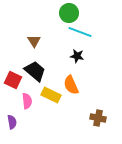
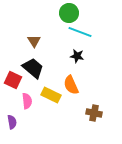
black trapezoid: moved 2 px left, 3 px up
brown cross: moved 4 px left, 5 px up
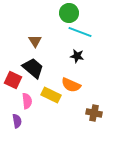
brown triangle: moved 1 px right
orange semicircle: rotated 42 degrees counterclockwise
purple semicircle: moved 5 px right, 1 px up
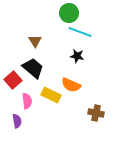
red square: rotated 24 degrees clockwise
brown cross: moved 2 px right
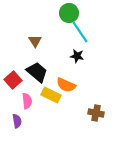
cyan line: rotated 35 degrees clockwise
black trapezoid: moved 4 px right, 4 px down
orange semicircle: moved 5 px left
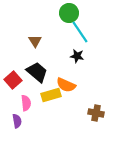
yellow rectangle: rotated 42 degrees counterclockwise
pink semicircle: moved 1 px left, 2 px down
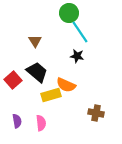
pink semicircle: moved 15 px right, 20 px down
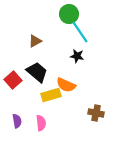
green circle: moved 1 px down
brown triangle: rotated 32 degrees clockwise
